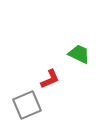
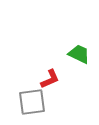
gray square: moved 5 px right, 3 px up; rotated 16 degrees clockwise
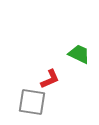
gray square: rotated 16 degrees clockwise
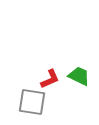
green trapezoid: moved 22 px down
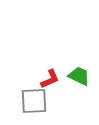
gray square: moved 2 px right, 1 px up; rotated 12 degrees counterclockwise
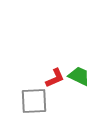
red L-shape: moved 5 px right, 1 px up
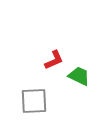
red L-shape: moved 1 px left, 18 px up
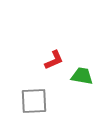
green trapezoid: moved 3 px right; rotated 15 degrees counterclockwise
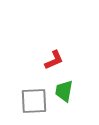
green trapezoid: moved 18 px left, 15 px down; rotated 90 degrees counterclockwise
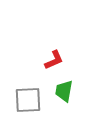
gray square: moved 6 px left, 1 px up
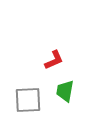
green trapezoid: moved 1 px right
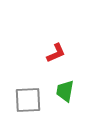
red L-shape: moved 2 px right, 7 px up
